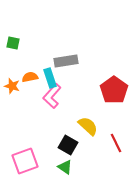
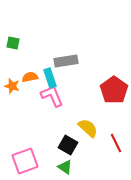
pink L-shape: rotated 115 degrees clockwise
yellow semicircle: moved 2 px down
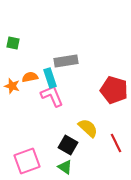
red pentagon: rotated 20 degrees counterclockwise
pink square: moved 2 px right
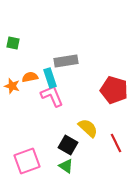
green triangle: moved 1 px right, 1 px up
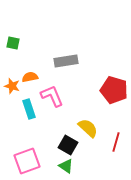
cyan rectangle: moved 21 px left, 31 px down
red line: moved 1 px up; rotated 42 degrees clockwise
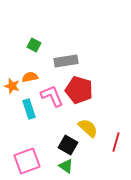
green square: moved 21 px right, 2 px down; rotated 16 degrees clockwise
red pentagon: moved 35 px left
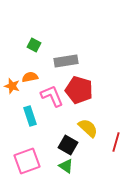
cyan rectangle: moved 1 px right, 7 px down
